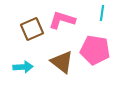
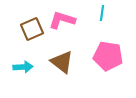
pink pentagon: moved 13 px right, 6 px down
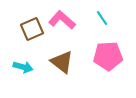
cyan line: moved 5 px down; rotated 42 degrees counterclockwise
pink L-shape: rotated 24 degrees clockwise
pink pentagon: rotated 12 degrees counterclockwise
cyan arrow: rotated 18 degrees clockwise
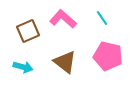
pink L-shape: moved 1 px right, 1 px up
brown square: moved 4 px left, 2 px down
pink pentagon: rotated 16 degrees clockwise
brown triangle: moved 3 px right
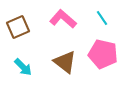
brown square: moved 10 px left, 4 px up
pink pentagon: moved 5 px left, 2 px up
cyan arrow: rotated 30 degrees clockwise
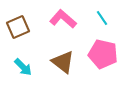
brown triangle: moved 2 px left
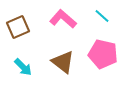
cyan line: moved 2 px up; rotated 14 degrees counterclockwise
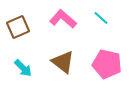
cyan line: moved 1 px left, 2 px down
pink pentagon: moved 4 px right, 10 px down
cyan arrow: moved 1 px down
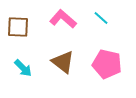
brown square: rotated 25 degrees clockwise
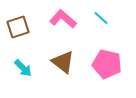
brown square: rotated 20 degrees counterclockwise
